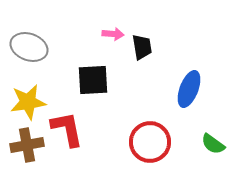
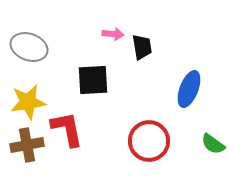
red circle: moved 1 px left, 1 px up
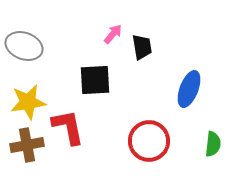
pink arrow: rotated 55 degrees counterclockwise
gray ellipse: moved 5 px left, 1 px up
black square: moved 2 px right
red L-shape: moved 1 px right, 2 px up
green semicircle: rotated 120 degrees counterclockwise
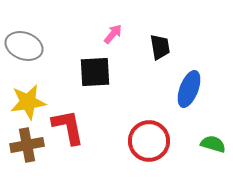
black trapezoid: moved 18 px right
black square: moved 8 px up
green semicircle: rotated 80 degrees counterclockwise
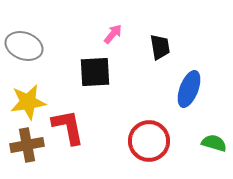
green semicircle: moved 1 px right, 1 px up
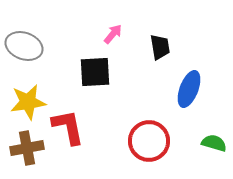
brown cross: moved 3 px down
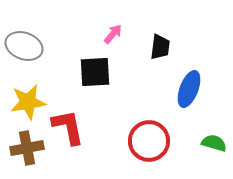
black trapezoid: rotated 16 degrees clockwise
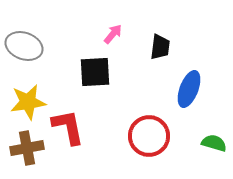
red circle: moved 5 px up
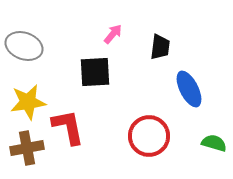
blue ellipse: rotated 48 degrees counterclockwise
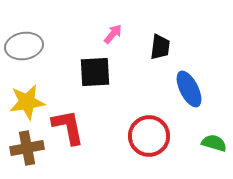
gray ellipse: rotated 30 degrees counterclockwise
yellow star: moved 1 px left
